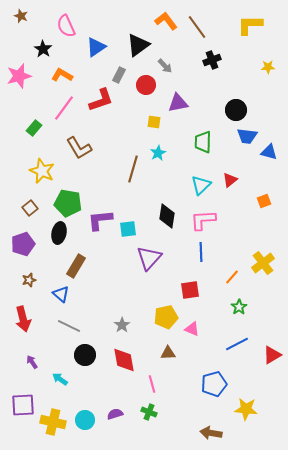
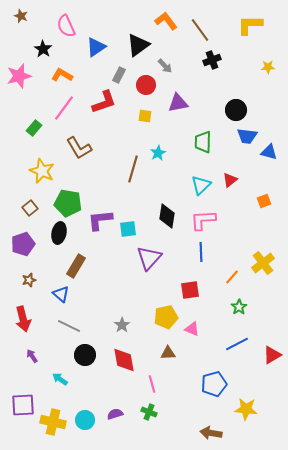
brown line at (197, 27): moved 3 px right, 3 px down
red L-shape at (101, 100): moved 3 px right, 2 px down
yellow square at (154, 122): moved 9 px left, 6 px up
purple arrow at (32, 362): moved 6 px up
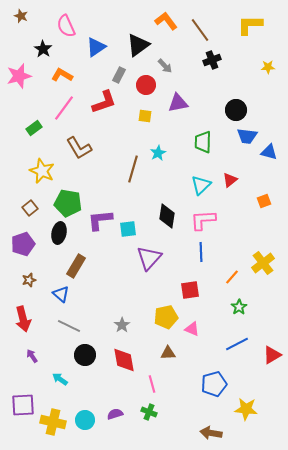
green rectangle at (34, 128): rotated 14 degrees clockwise
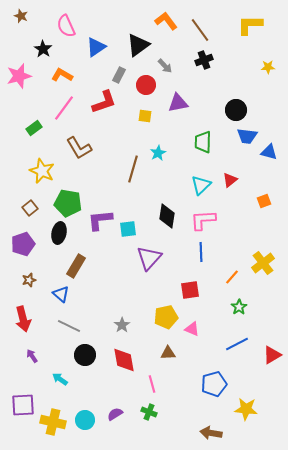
black cross at (212, 60): moved 8 px left
purple semicircle at (115, 414): rotated 14 degrees counterclockwise
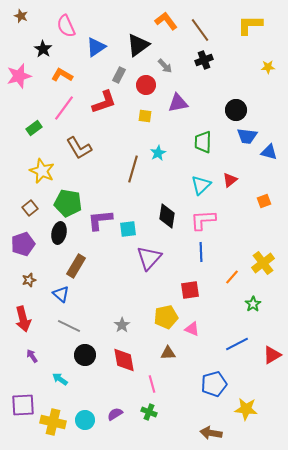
green star at (239, 307): moved 14 px right, 3 px up
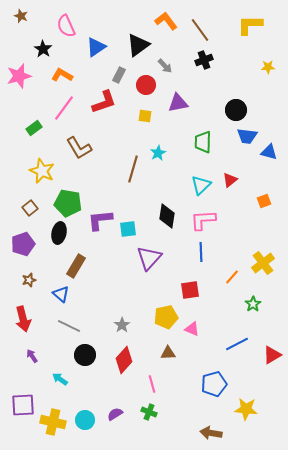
red diamond at (124, 360): rotated 52 degrees clockwise
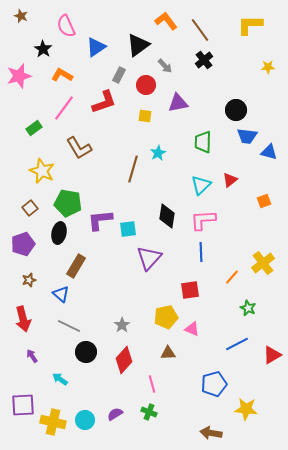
black cross at (204, 60): rotated 18 degrees counterclockwise
green star at (253, 304): moved 5 px left, 4 px down; rotated 14 degrees counterclockwise
black circle at (85, 355): moved 1 px right, 3 px up
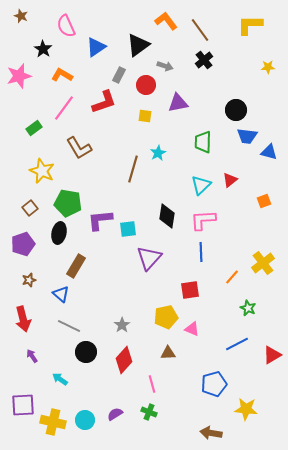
gray arrow at (165, 66): rotated 28 degrees counterclockwise
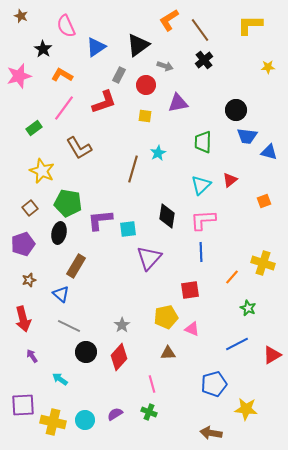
orange L-shape at (166, 21): moved 3 px right, 1 px up; rotated 85 degrees counterclockwise
yellow cross at (263, 263): rotated 35 degrees counterclockwise
red diamond at (124, 360): moved 5 px left, 3 px up
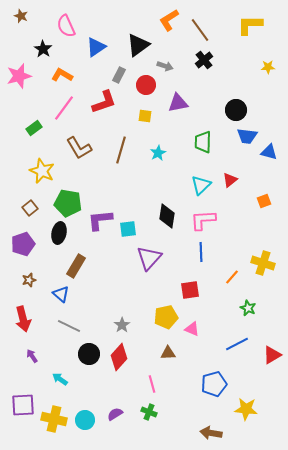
brown line at (133, 169): moved 12 px left, 19 px up
black circle at (86, 352): moved 3 px right, 2 px down
yellow cross at (53, 422): moved 1 px right, 3 px up
